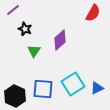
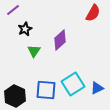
black star: rotated 24 degrees clockwise
blue square: moved 3 px right, 1 px down
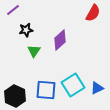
black star: moved 1 px right, 1 px down; rotated 16 degrees clockwise
cyan square: moved 1 px down
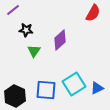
black star: rotated 16 degrees clockwise
cyan square: moved 1 px right, 1 px up
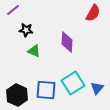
purple diamond: moved 7 px right, 2 px down; rotated 45 degrees counterclockwise
green triangle: rotated 40 degrees counterclockwise
cyan square: moved 1 px left, 1 px up
blue triangle: rotated 24 degrees counterclockwise
black hexagon: moved 2 px right, 1 px up
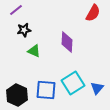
purple line: moved 3 px right
black star: moved 2 px left; rotated 16 degrees counterclockwise
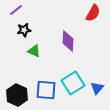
purple diamond: moved 1 px right, 1 px up
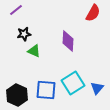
black star: moved 4 px down
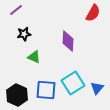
green triangle: moved 6 px down
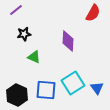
blue triangle: rotated 16 degrees counterclockwise
